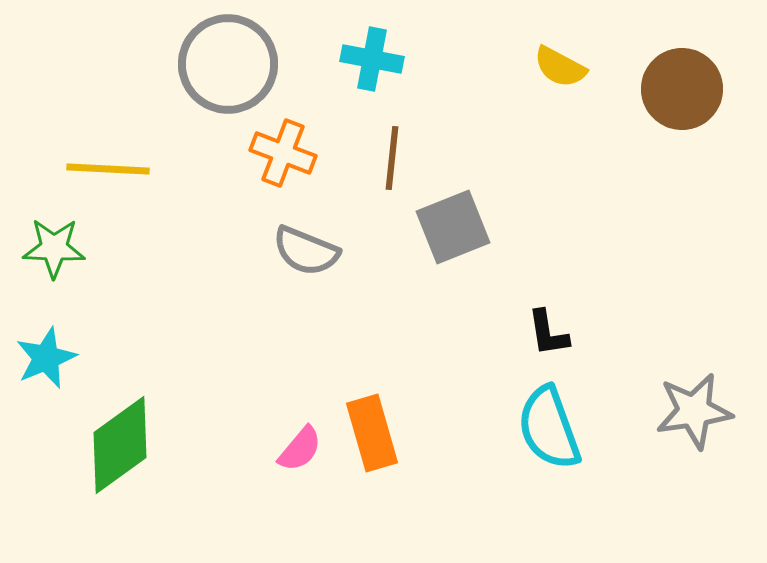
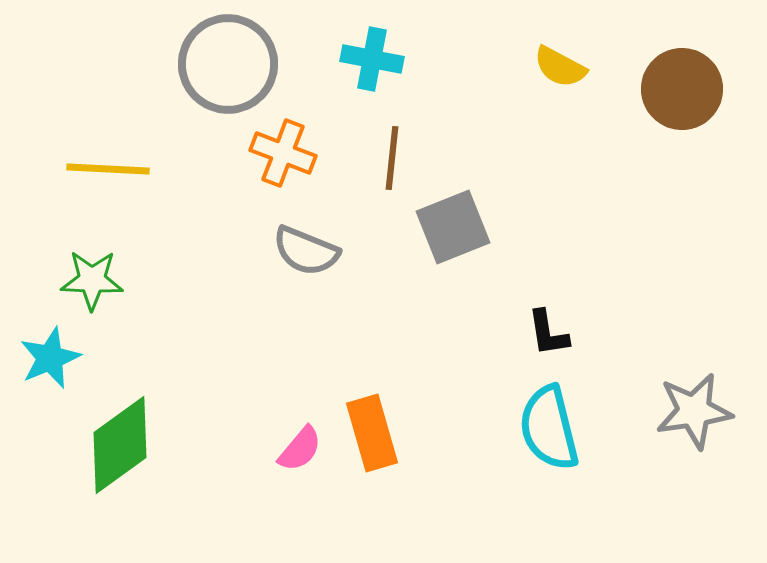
green star: moved 38 px right, 32 px down
cyan star: moved 4 px right
cyan semicircle: rotated 6 degrees clockwise
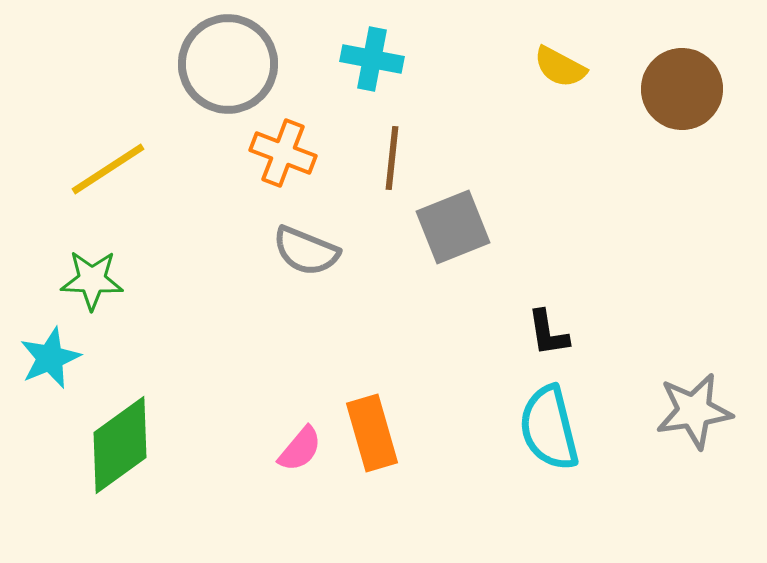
yellow line: rotated 36 degrees counterclockwise
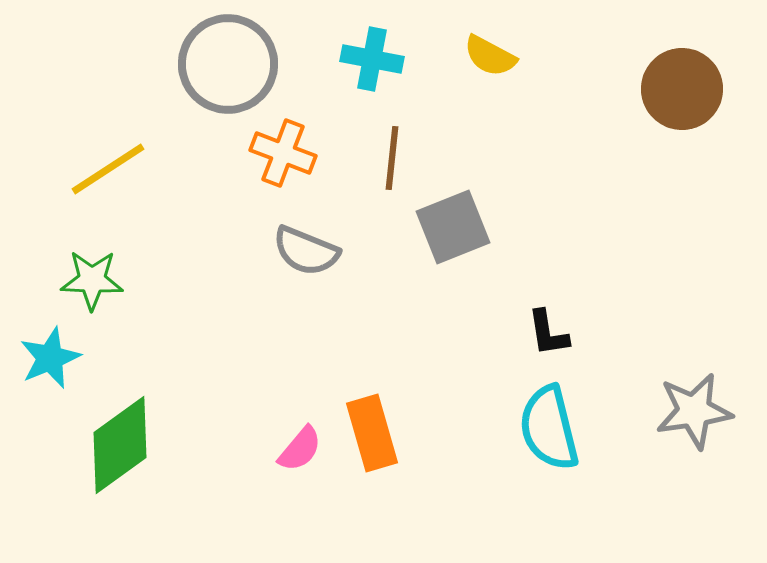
yellow semicircle: moved 70 px left, 11 px up
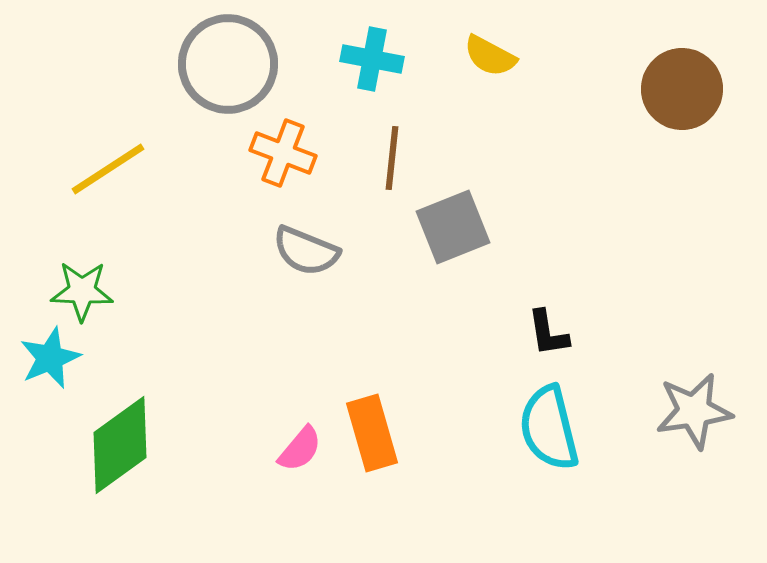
green star: moved 10 px left, 11 px down
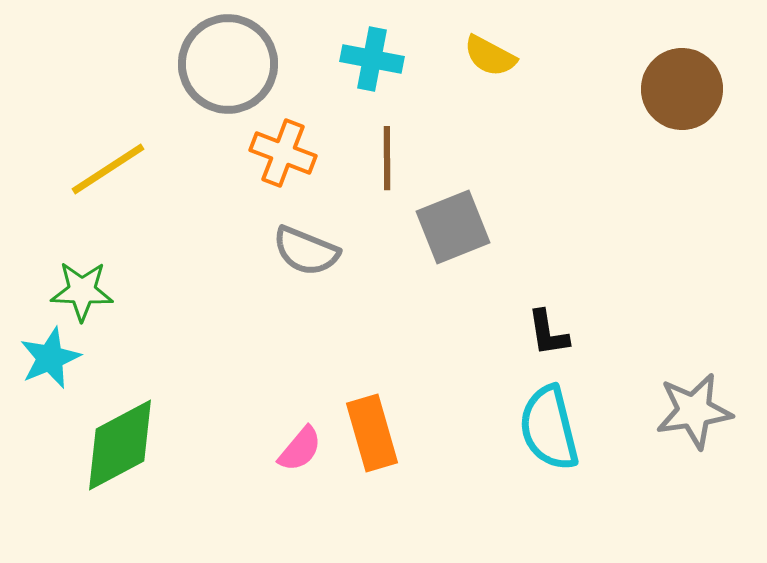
brown line: moved 5 px left; rotated 6 degrees counterclockwise
green diamond: rotated 8 degrees clockwise
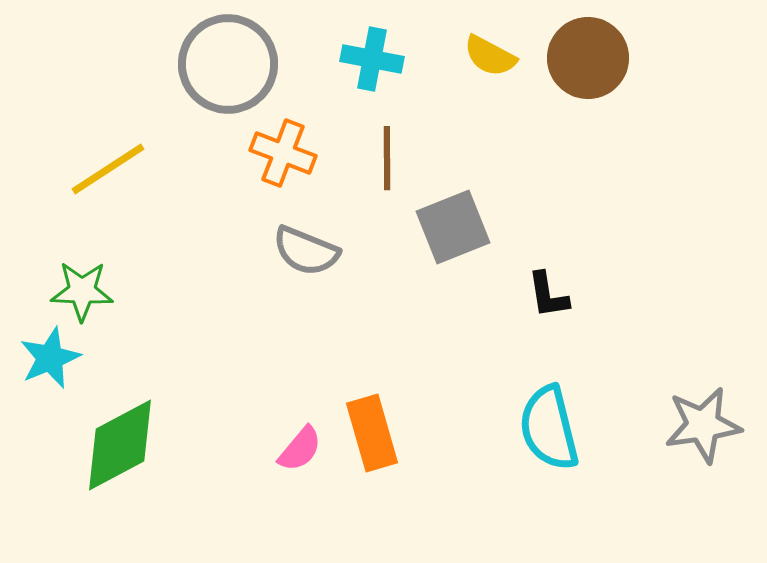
brown circle: moved 94 px left, 31 px up
black L-shape: moved 38 px up
gray star: moved 9 px right, 14 px down
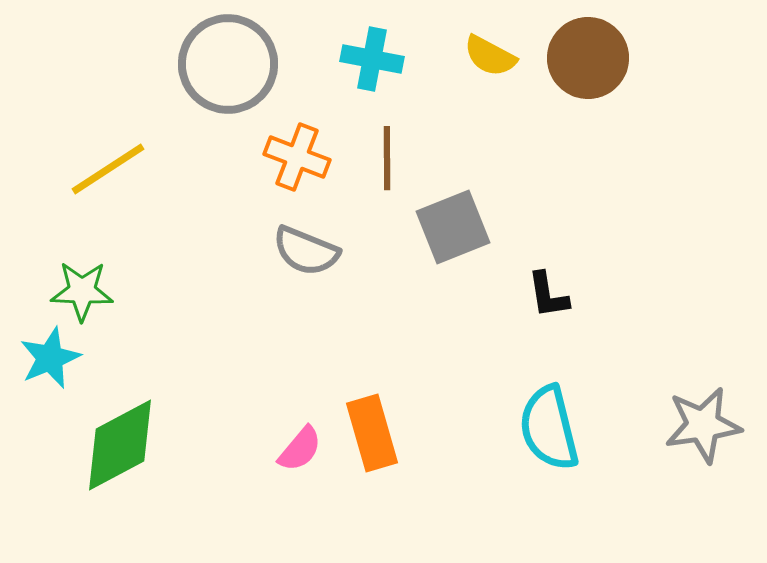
orange cross: moved 14 px right, 4 px down
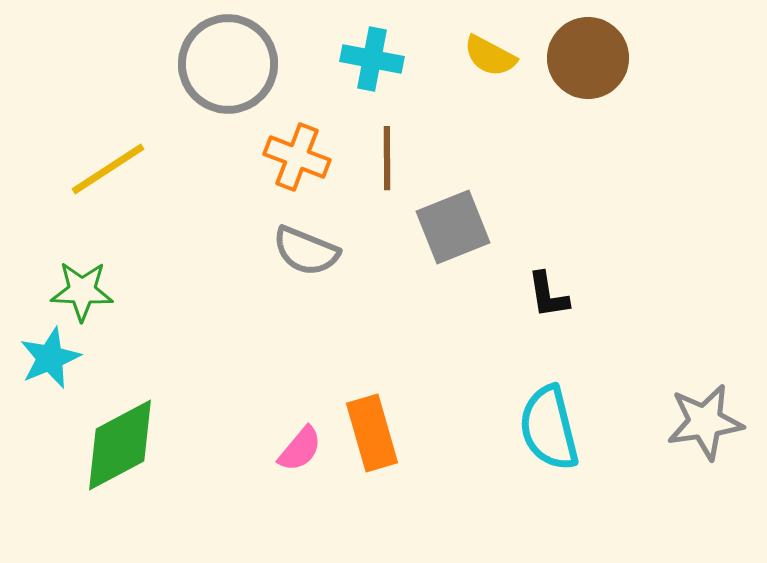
gray star: moved 2 px right, 3 px up
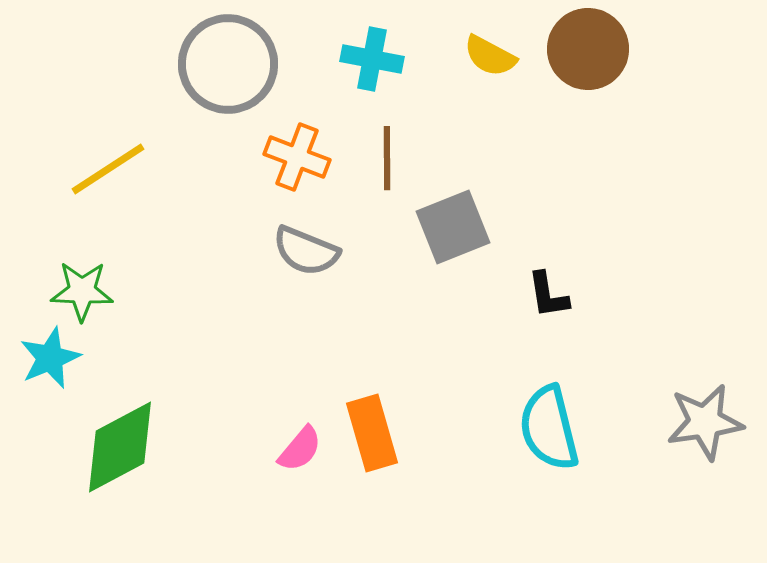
brown circle: moved 9 px up
green diamond: moved 2 px down
